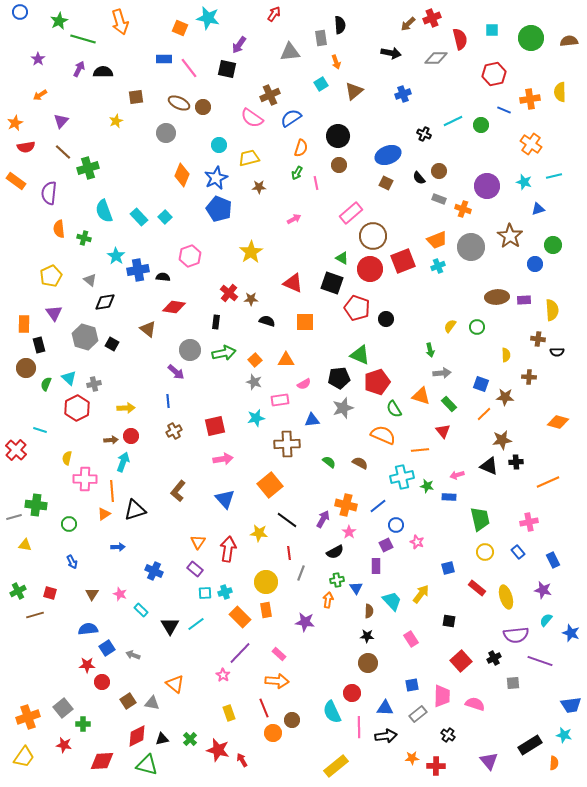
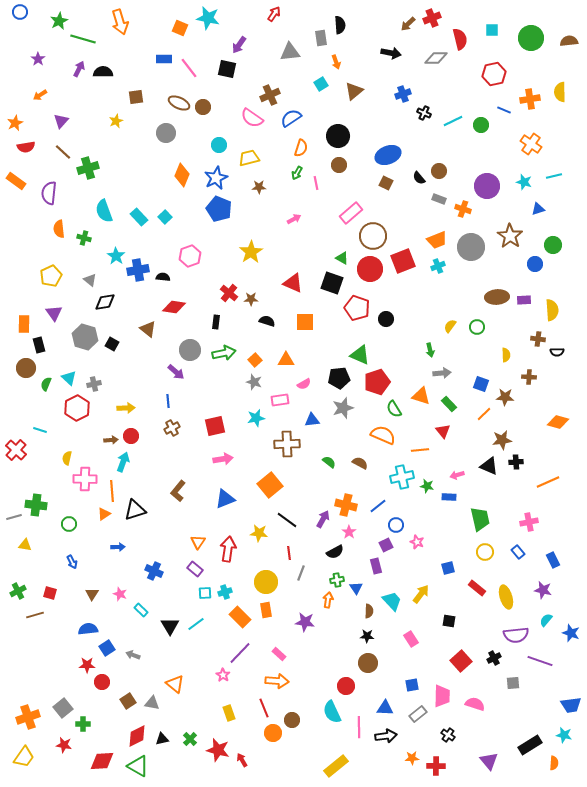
black cross at (424, 134): moved 21 px up
brown cross at (174, 431): moved 2 px left, 3 px up
blue triangle at (225, 499): rotated 50 degrees clockwise
purple rectangle at (376, 566): rotated 14 degrees counterclockwise
red circle at (352, 693): moved 6 px left, 7 px up
green triangle at (147, 765): moved 9 px left, 1 px down; rotated 15 degrees clockwise
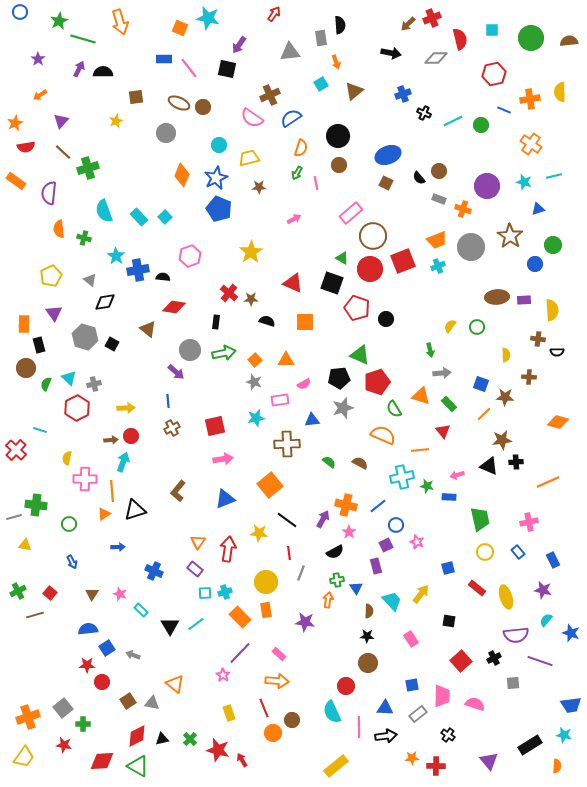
red square at (50, 593): rotated 24 degrees clockwise
orange semicircle at (554, 763): moved 3 px right, 3 px down
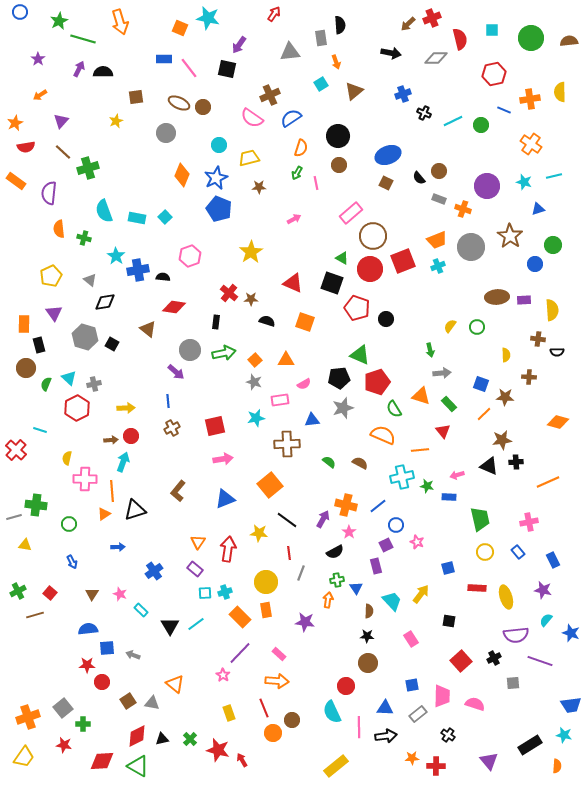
cyan rectangle at (139, 217): moved 2 px left, 1 px down; rotated 36 degrees counterclockwise
orange square at (305, 322): rotated 18 degrees clockwise
blue cross at (154, 571): rotated 30 degrees clockwise
red rectangle at (477, 588): rotated 36 degrees counterclockwise
blue square at (107, 648): rotated 28 degrees clockwise
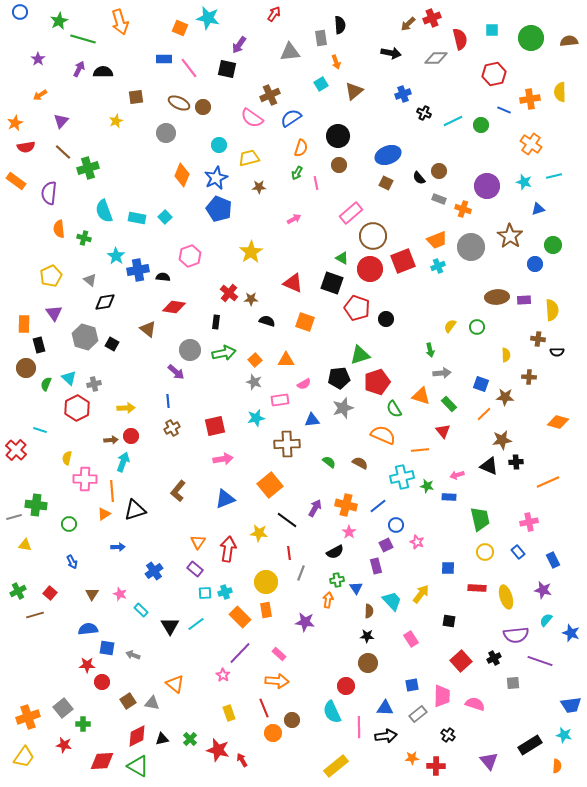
green triangle at (360, 355): rotated 40 degrees counterclockwise
purple arrow at (323, 519): moved 8 px left, 11 px up
blue square at (448, 568): rotated 16 degrees clockwise
blue square at (107, 648): rotated 14 degrees clockwise
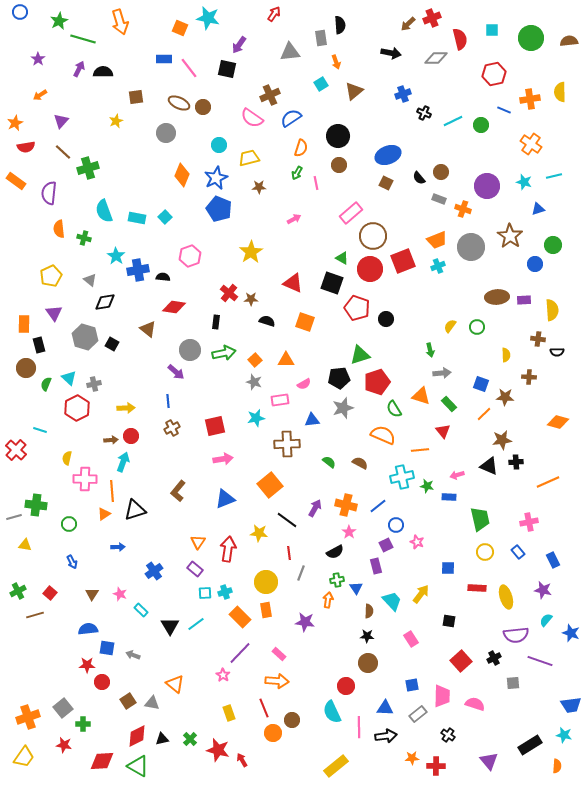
brown circle at (439, 171): moved 2 px right, 1 px down
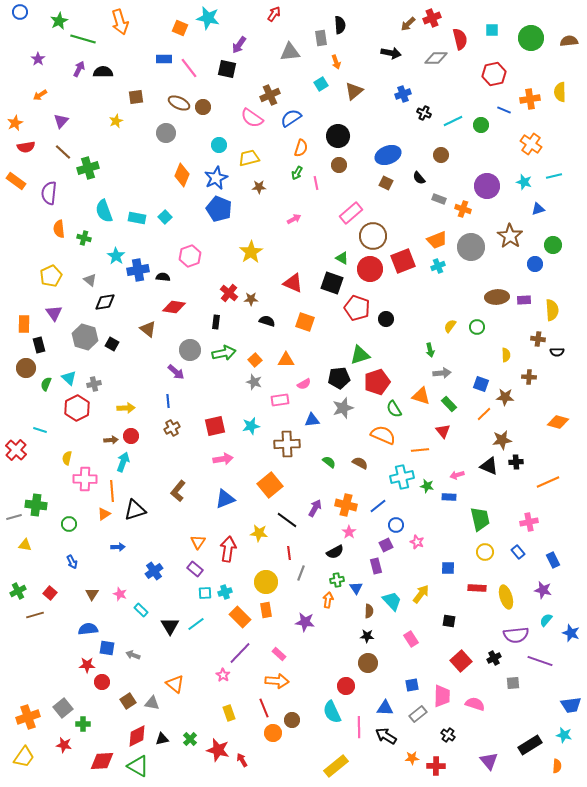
brown circle at (441, 172): moved 17 px up
cyan star at (256, 418): moved 5 px left, 8 px down
black arrow at (386, 736): rotated 140 degrees counterclockwise
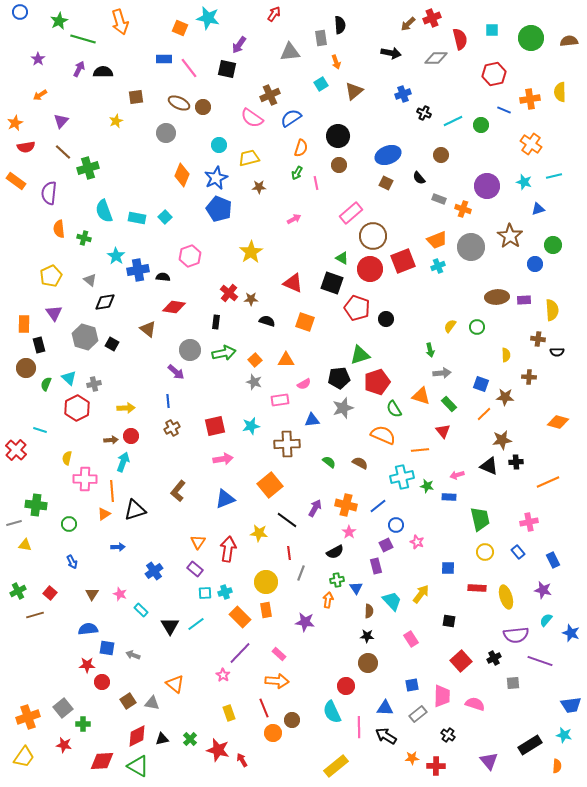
gray line at (14, 517): moved 6 px down
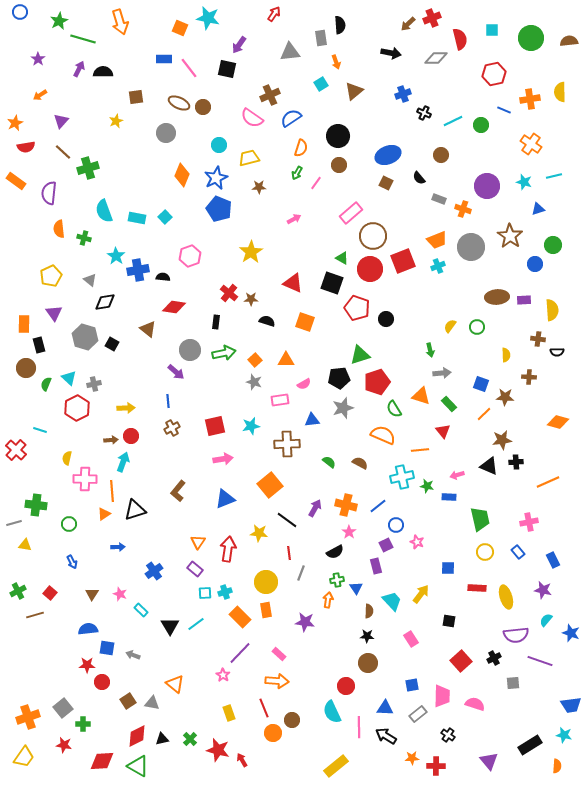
pink line at (316, 183): rotated 48 degrees clockwise
